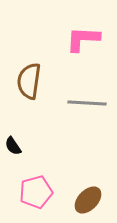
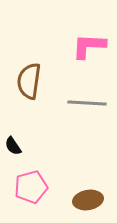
pink L-shape: moved 6 px right, 7 px down
pink pentagon: moved 5 px left, 5 px up
brown ellipse: rotated 36 degrees clockwise
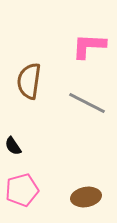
gray line: rotated 24 degrees clockwise
pink pentagon: moved 9 px left, 3 px down
brown ellipse: moved 2 px left, 3 px up
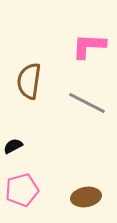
black semicircle: rotated 96 degrees clockwise
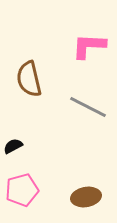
brown semicircle: moved 2 px up; rotated 21 degrees counterclockwise
gray line: moved 1 px right, 4 px down
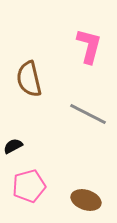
pink L-shape: rotated 102 degrees clockwise
gray line: moved 7 px down
pink pentagon: moved 7 px right, 4 px up
brown ellipse: moved 3 px down; rotated 28 degrees clockwise
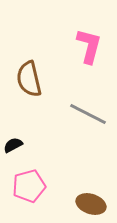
black semicircle: moved 1 px up
brown ellipse: moved 5 px right, 4 px down
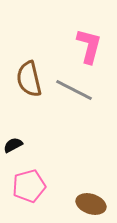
gray line: moved 14 px left, 24 px up
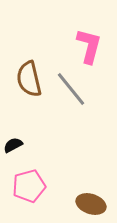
gray line: moved 3 px left, 1 px up; rotated 24 degrees clockwise
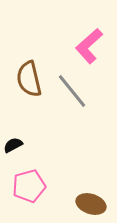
pink L-shape: rotated 147 degrees counterclockwise
gray line: moved 1 px right, 2 px down
